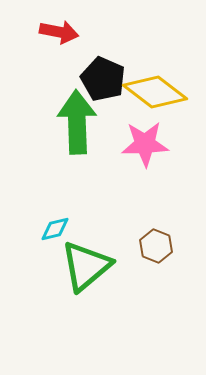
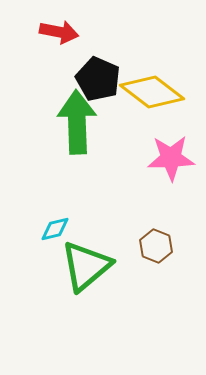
black pentagon: moved 5 px left
yellow diamond: moved 3 px left
pink star: moved 26 px right, 14 px down
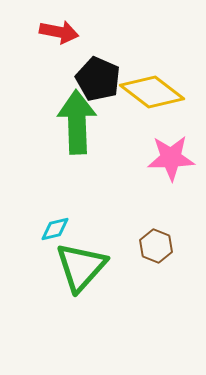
green triangle: moved 5 px left, 1 px down; rotated 8 degrees counterclockwise
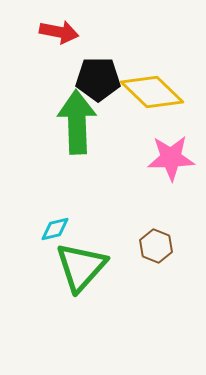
black pentagon: rotated 24 degrees counterclockwise
yellow diamond: rotated 6 degrees clockwise
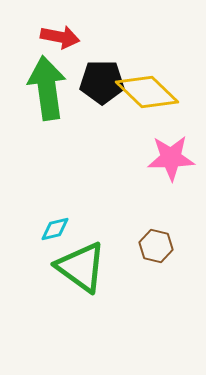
red arrow: moved 1 px right, 5 px down
black pentagon: moved 4 px right, 3 px down
yellow diamond: moved 5 px left
green arrow: moved 30 px left, 34 px up; rotated 6 degrees counterclockwise
brown hexagon: rotated 8 degrees counterclockwise
green triangle: rotated 36 degrees counterclockwise
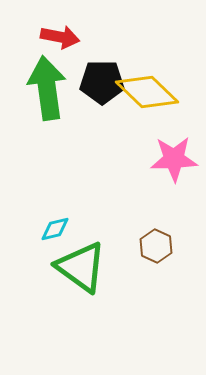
pink star: moved 3 px right, 1 px down
brown hexagon: rotated 12 degrees clockwise
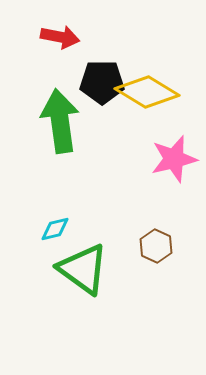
green arrow: moved 13 px right, 33 px down
yellow diamond: rotated 12 degrees counterclockwise
pink star: rotated 12 degrees counterclockwise
green triangle: moved 2 px right, 2 px down
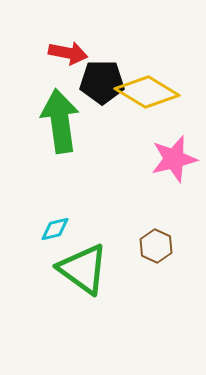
red arrow: moved 8 px right, 16 px down
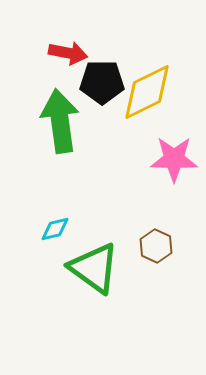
yellow diamond: rotated 58 degrees counterclockwise
pink star: rotated 15 degrees clockwise
green triangle: moved 11 px right, 1 px up
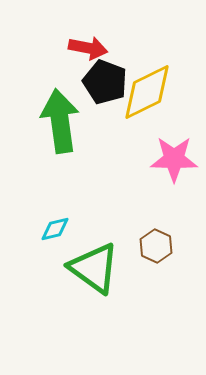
red arrow: moved 20 px right, 5 px up
black pentagon: moved 3 px right; rotated 21 degrees clockwise
